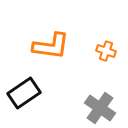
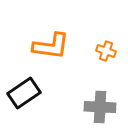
gray cross: moved 1 px up; rotated 32 degrees counterclockwise
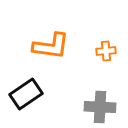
orange cross: rotated 24 degrees counterclockwise
black rectangle: moved 2 px right, 1 px down
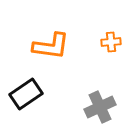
orange cross: moved 5 px right, 9 px up
gray cross: rotated 28 degrees counterclockwise
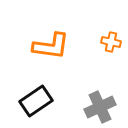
orange cross: rotated 18 degrees clockwise
black rectangle: moved 10 px right, 7 px down
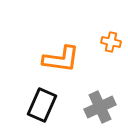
orange L-shape: moved 10 px right, 13 px down
black rectangle: moved 6 px right, 4 px down; rotated 32 degrees counterclockwise
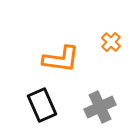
orange cross: rotated 30 degrees clockwise
black rectangle: rotated 48 degrees counterclockwise
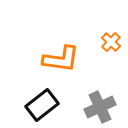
black rectangle: rotated 76 degrees clockwise
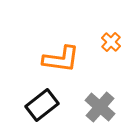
gray cross: rotated 24 degrees counterclockwise
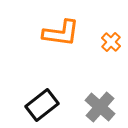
orange L-shape: moved 26 px up
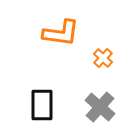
orange cross: moved 8 px left, 16 px down
black rectangle: rotated 52 degrees counterclockwise
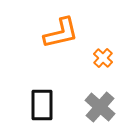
orange L-shape: rotated 21 degrees counterclockwise
